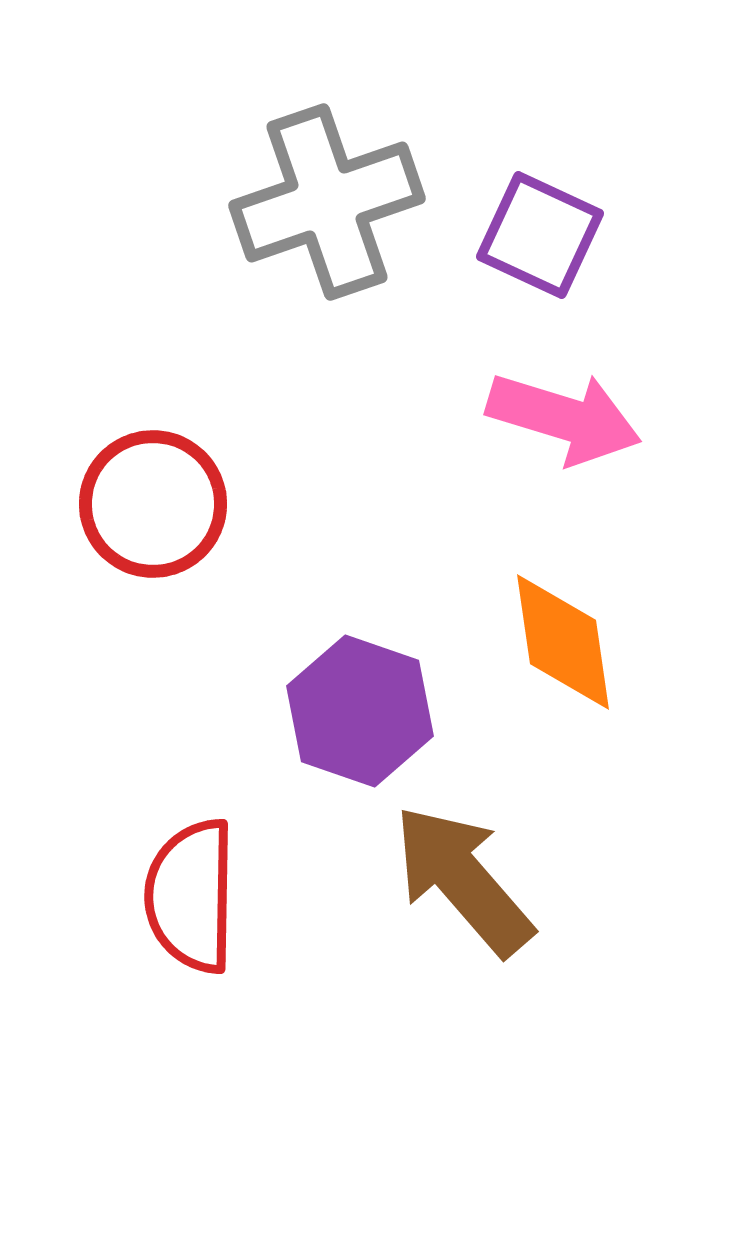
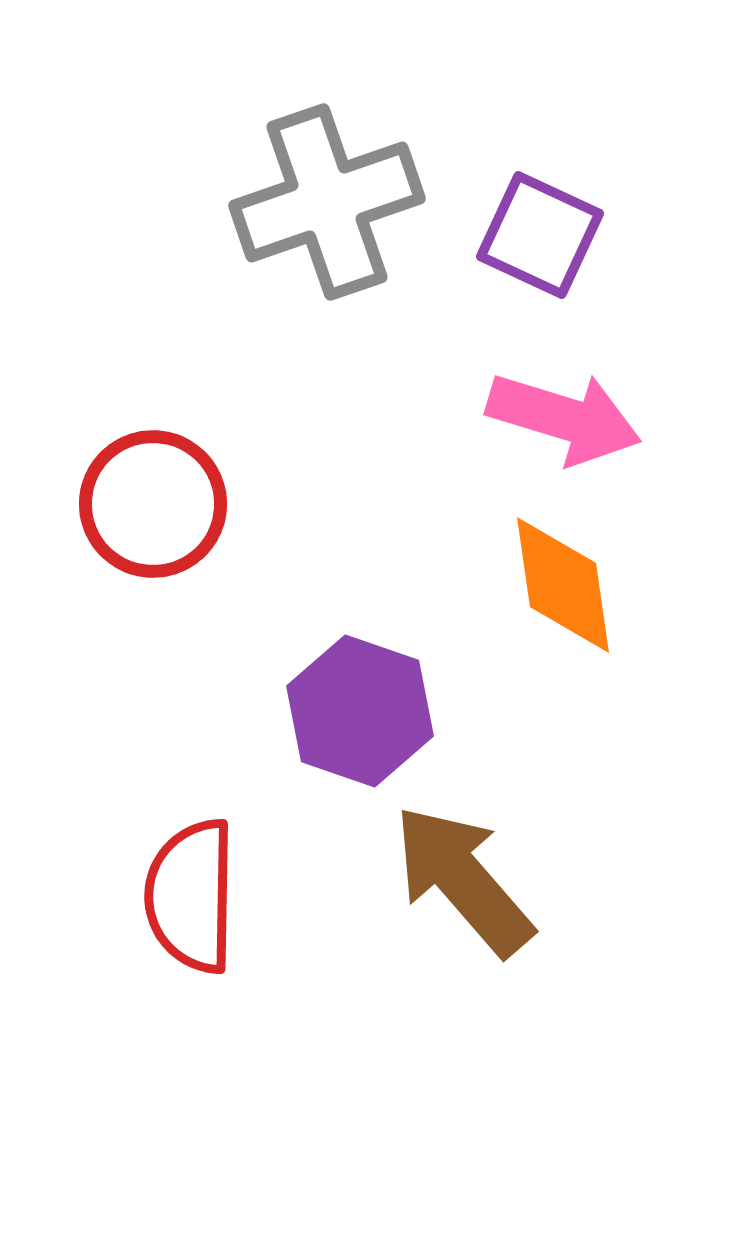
orange diamond: moved 57 px up
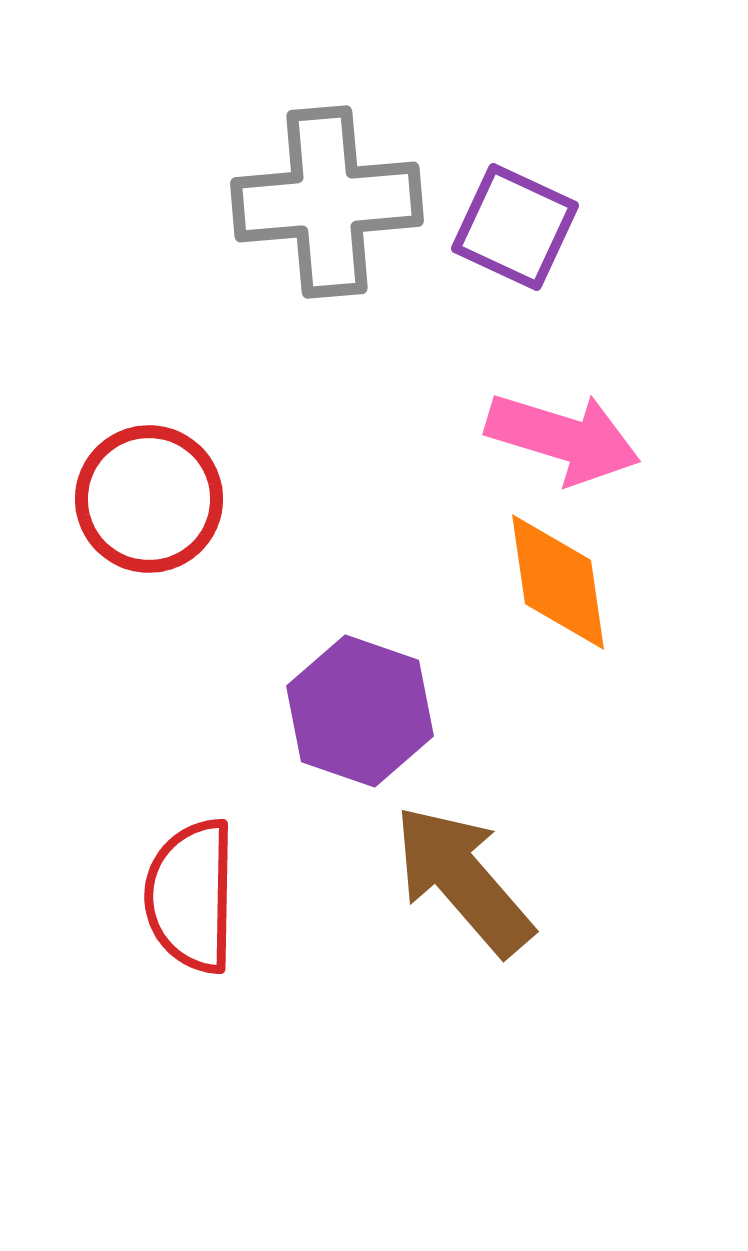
gray cross: rotated 14 degrees clockwise
purple square: moved 25 px left, 8 px up
pink arrow: moved 1 px left, 20 px down
red circle: moved 4 px left, 5 px up
orange diamond: moved 5 px left, 3 px up
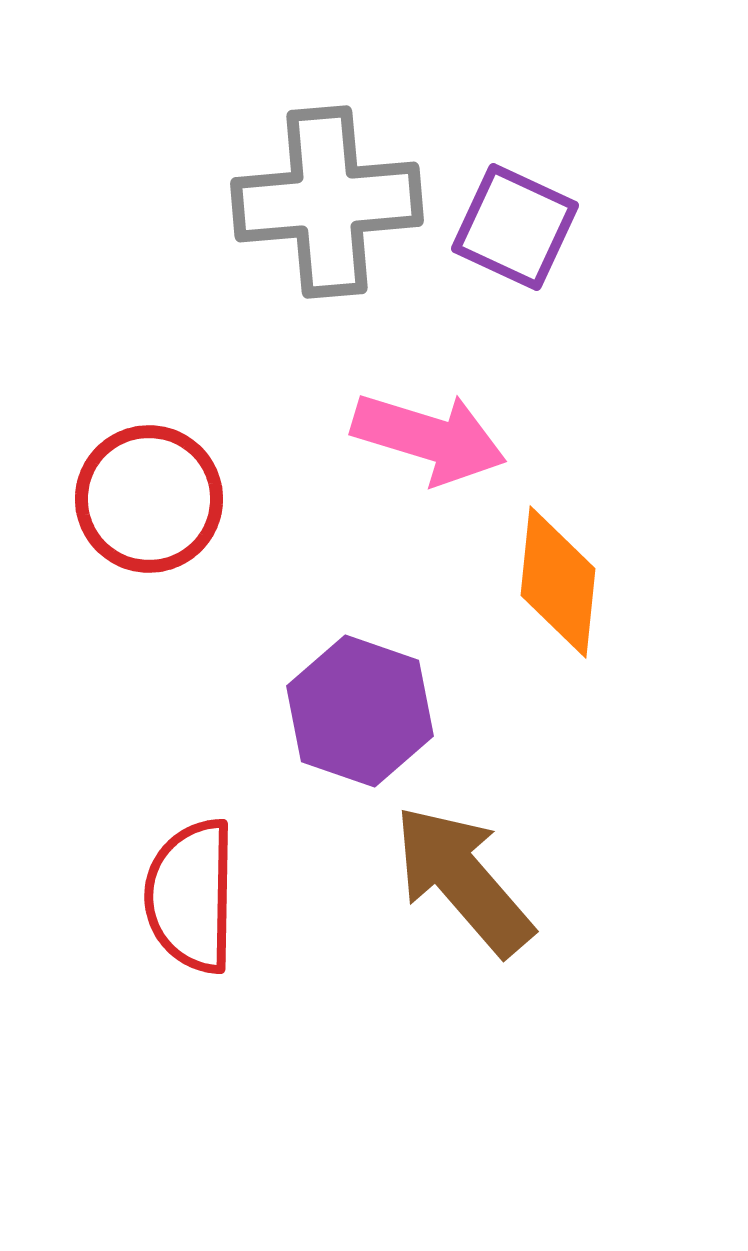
pink arrow: moved 134 px left
orange diamond: rotated 14 degrees clockwise
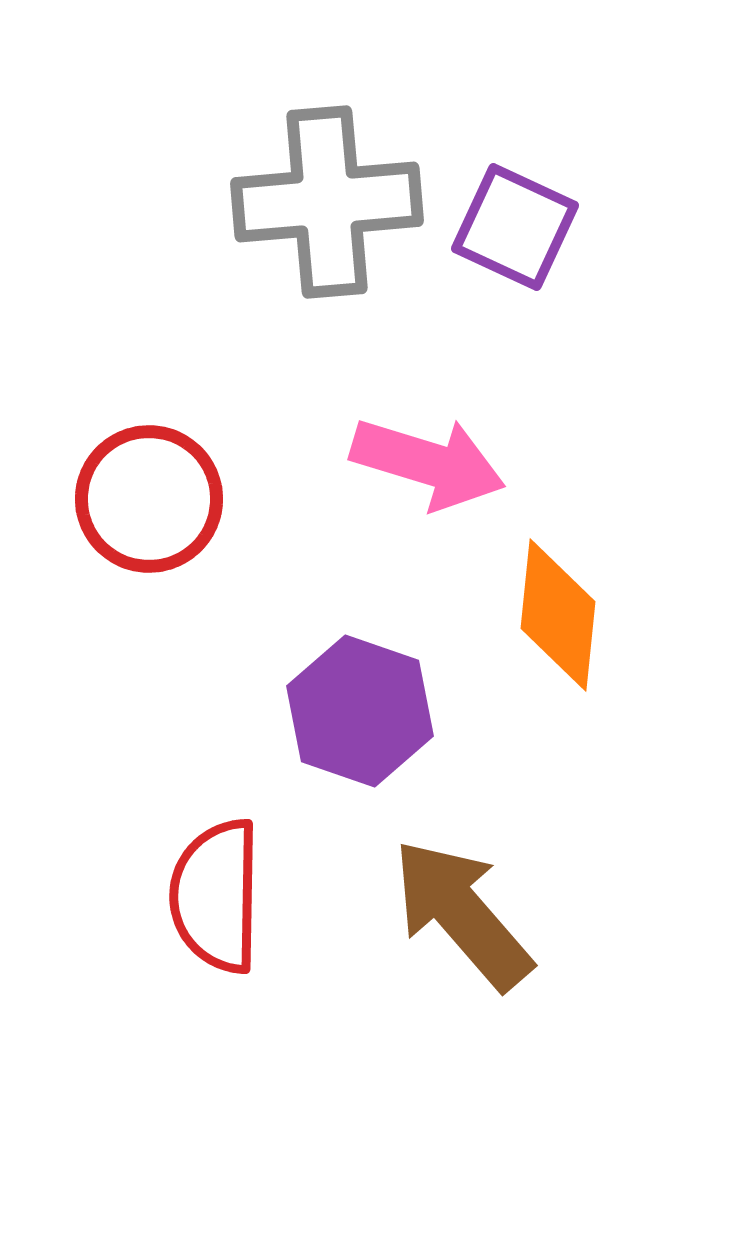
pink arrow: moved 1 px left, 25 px down
orange diamond: moved 33 px down
brown arrow: moved 1 px left, 34 px down
red semicircle: moved 25 px right
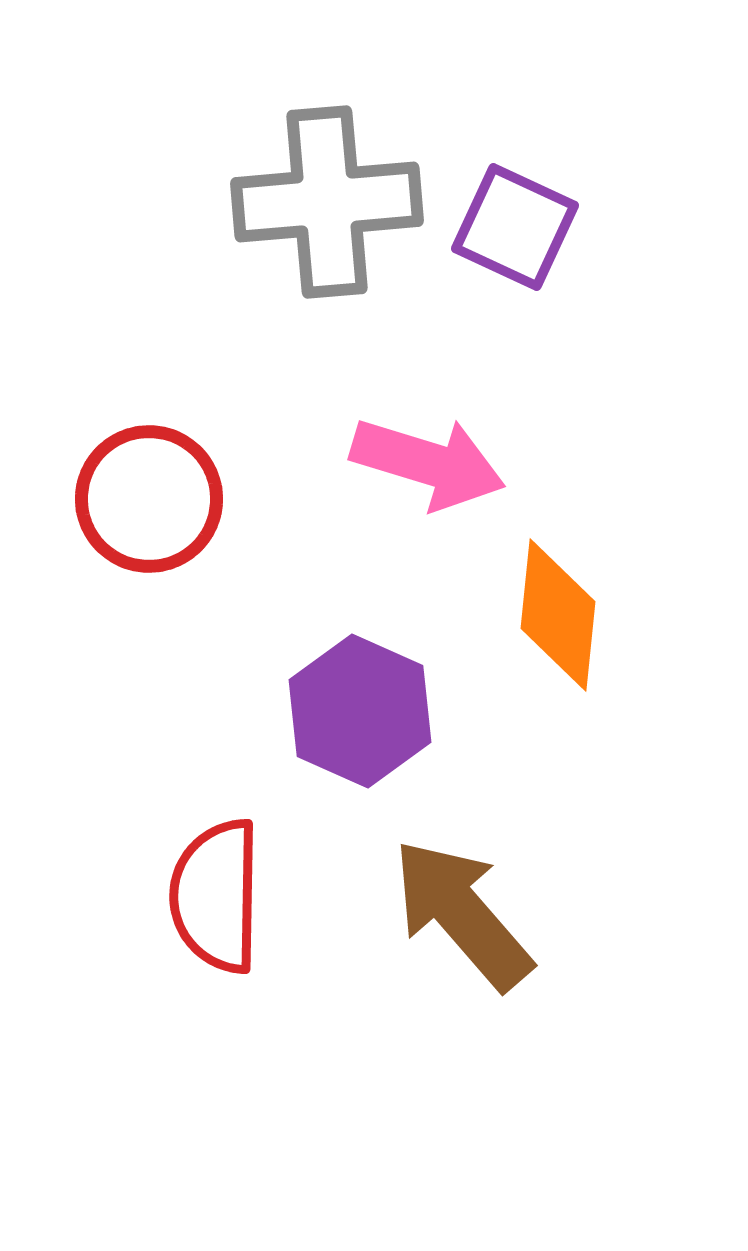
purple hexagon: rotated 5 degrees clockwise
